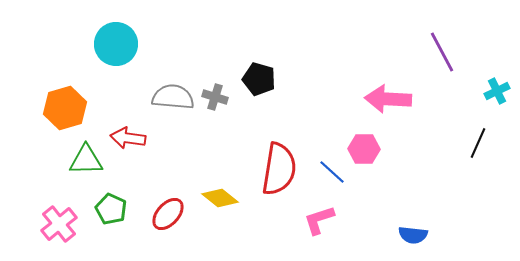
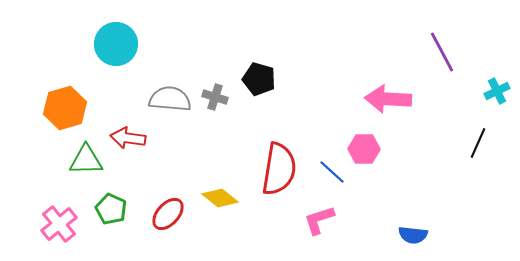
gray semicircle: moved 3 px left, 2 px down
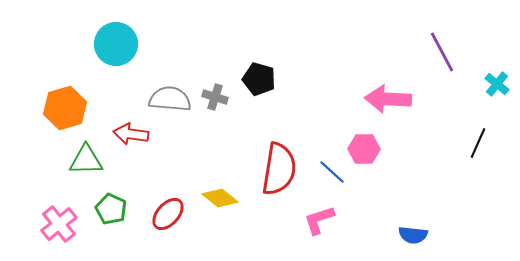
cyan cross: moved 7 px up; rotated 25 degrees counterclockwise
red arrow: moved 3 px right, 4 px up
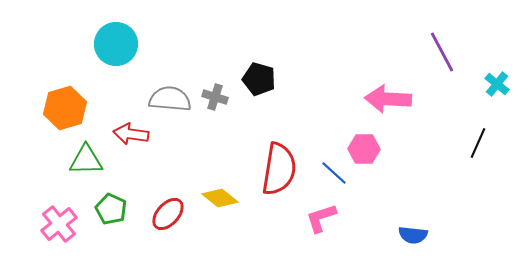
blue line: moved 2 px right, 1 px down
pink L-shape: moved 2 px right, 2 px up
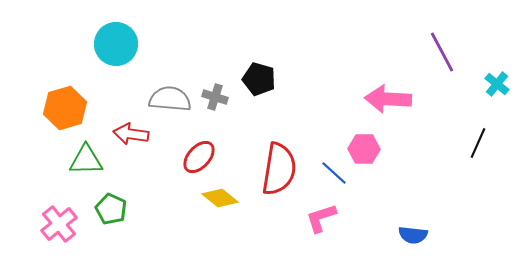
red ellipse: moved 31 px right, 57 px up
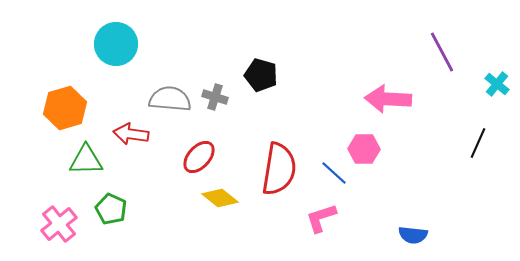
black pentagon: moved 2 px right, 4 px up
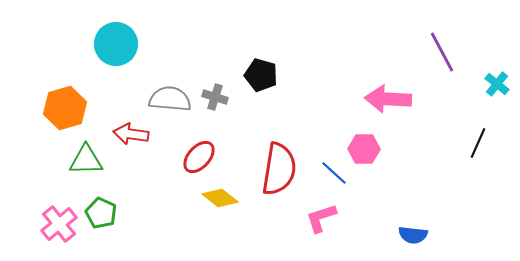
green pentagon: moved 10 px left, 4 px down
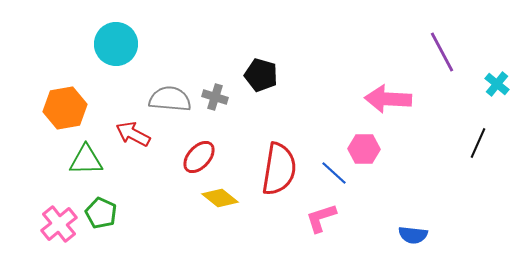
orange hexagon: rotated 6 degrees clockwise
red arrow: moved 2 px right; rotated 20 degrees clockwise
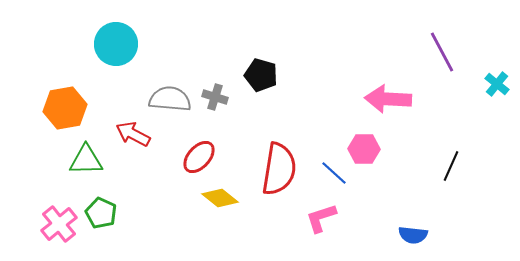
black line: moved 27 px left, 23 px down
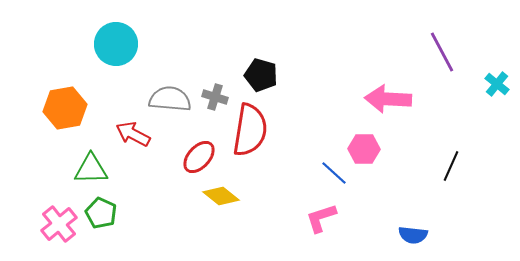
green triangle: moved 5 px right, 9 px down
red semicircle: moved 29 px left, 39 px up
yellow diamond: moved 1 px right, 2 px up
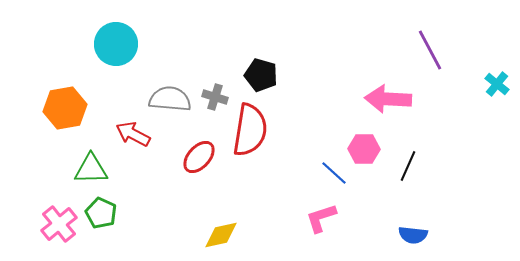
purple line: moved 12 px left, 2 px up
black line: moved 43 px left
yellow diamond: moved 39 px down; rotated 51 degrees counterclockwise
